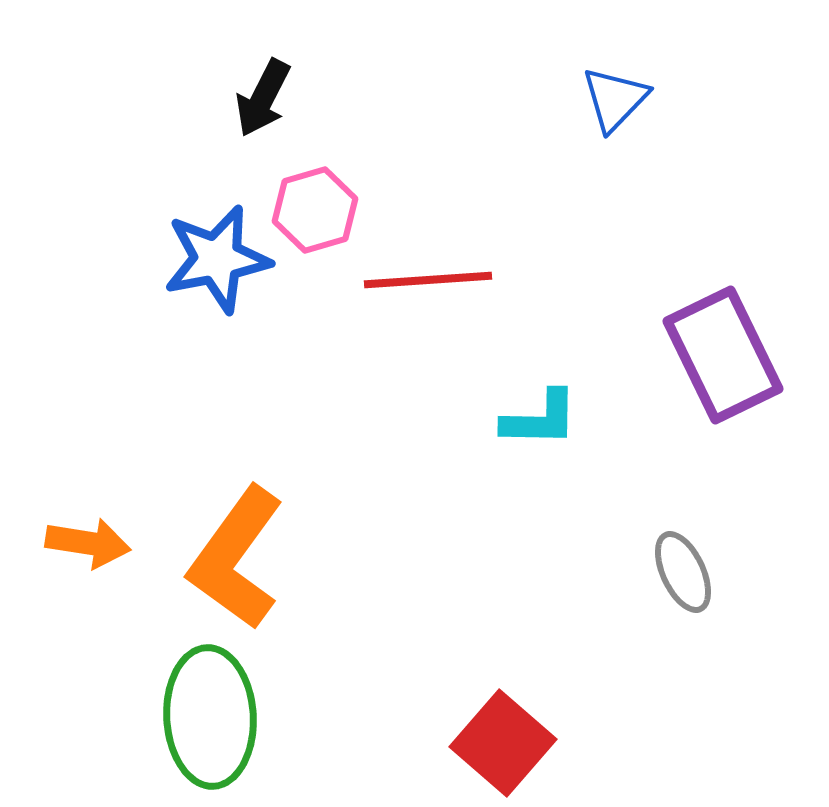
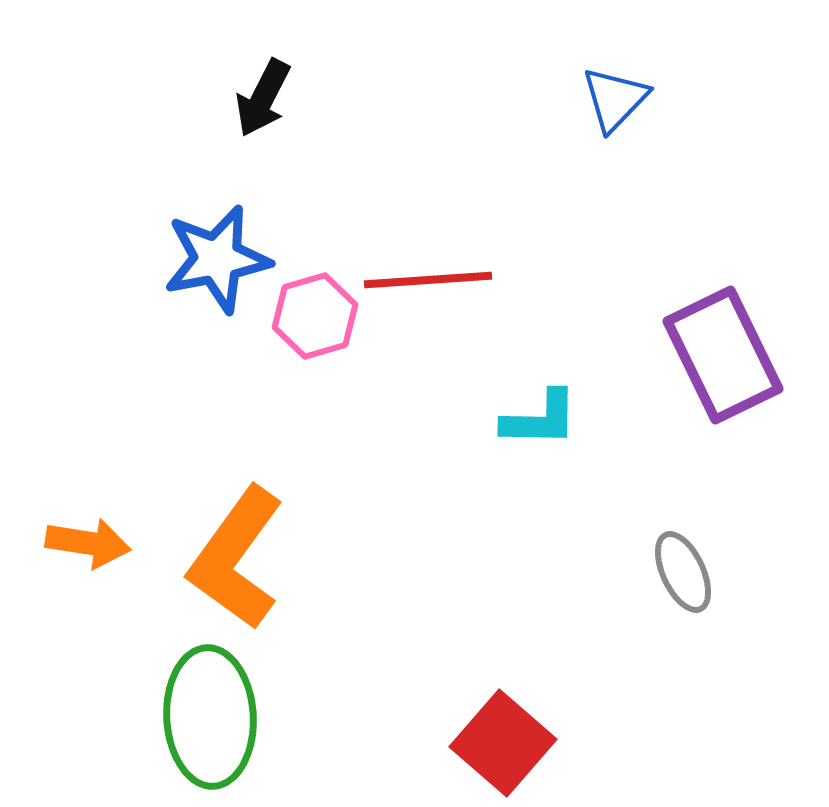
pink hexagon: moved 106 px down
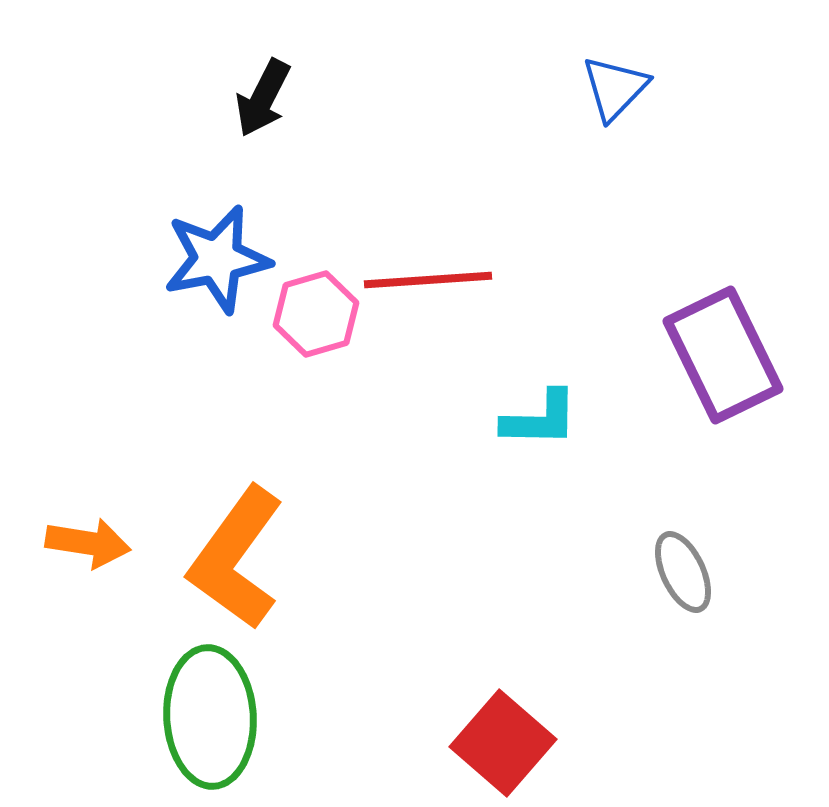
blue triangle: moved 11 px up
pink hexagon: moved 1 px right, 2 px up
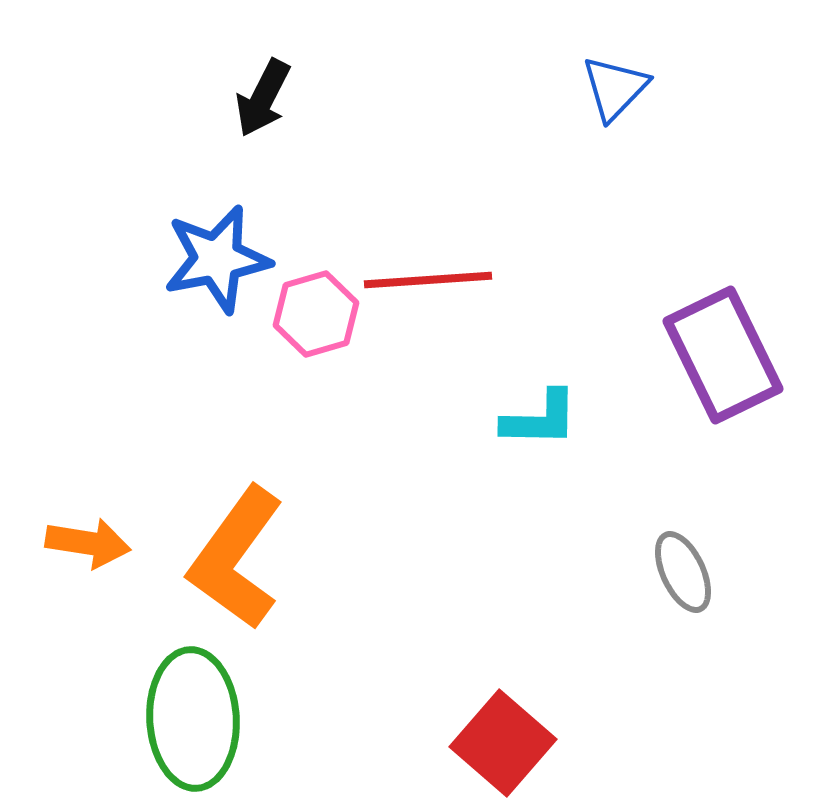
green ellipse: moved 17 px left, 2 px down
